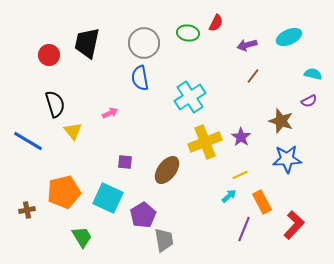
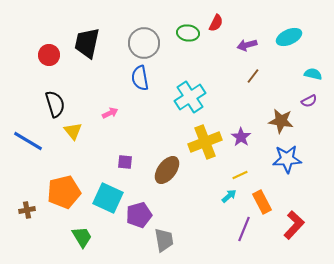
brown star: rotated 10 degrees counterclockwise
purple pentagon: moved 4 px left; rotated 15 degrees clockwise
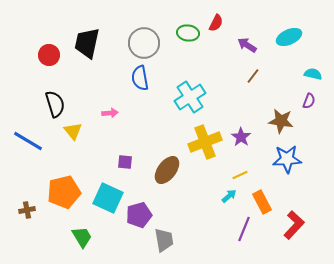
purple arrow: rotated 48 degrees clockwise
purple semicircle: rotated 42 degrees counterclockwise
pink arrow: rotated 21 degrees clockwise
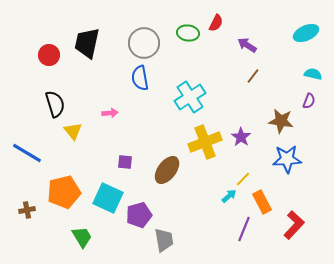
cyan ellipse: moved 17 px right, 4 px up
blue line: moved 1 px left, 12 px down
yellow line: moved 3 px right, 4 px down; rotated 21 degrees counterclockwise
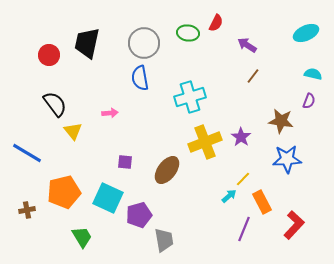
cyan cross: rotated 16 degrees clockwise
black semicircle: rotated 20 degrees counterclockwise
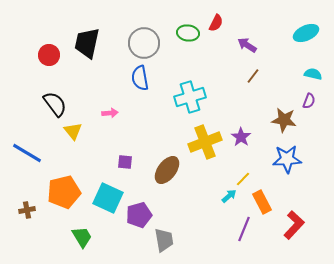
brown star: moved 3 px right, 1 px up
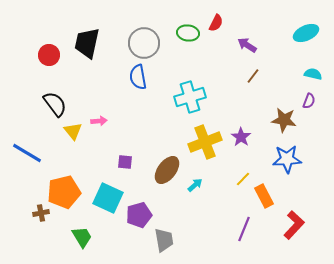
blue semicircle: moved 2 px left, 1 px up
pink arrow: moved 11 px left, 8 px down
cyan arrow: moved 34 px left, 11 px up
orange rectangle: moved 2 px right, 6 px up
brown cross: moved 14 px right, 3 px down
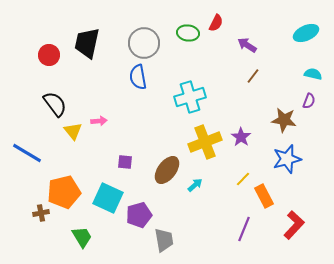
blue star: rotated 12 degrees counterclockwise
